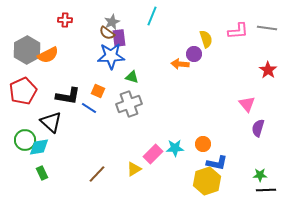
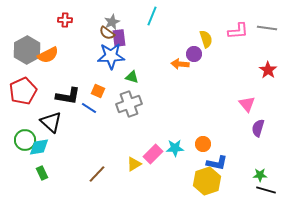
yellow triangle: moved 5 px up
black line: rotated 18 degrees clockwise
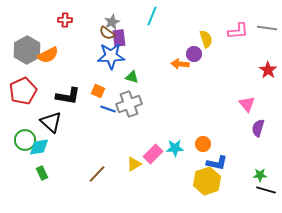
blue line: moved 19 px right, 1 px down; rotated 14 degrees counterclockwise
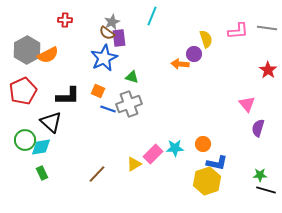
blue star: moved 7 px left, 2 px down; rotated 24 degrees counterclockwise
black L-shape: rotated 10 degrees counterclockwise
cyan diamond: moved 2 px right
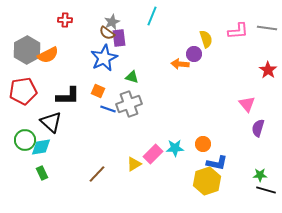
red pentagon: rotated 16 degrees clockwise
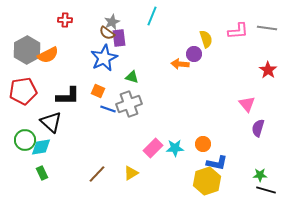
pink rectangle: moved 6 px up
yellow triangle: moved 3 px left, 9 px down
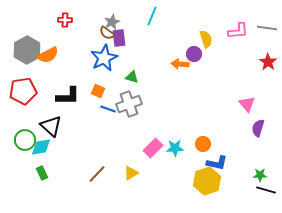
red star: moved 8 px up
black triangle: moved 4 px down
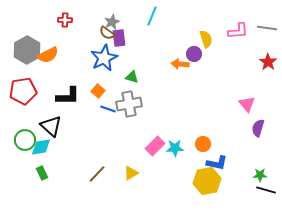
orange square: rotated 16 degrees clockwise
gray cross: rotated 10 degrees clockwise
pink rectangle: moved 2 px right, 2 px up
yellow hexagon: rotated 8 degrees clockwise
